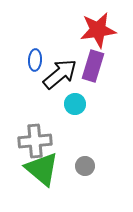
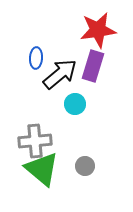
blue ellipse: moved 1 px right, 2 px up
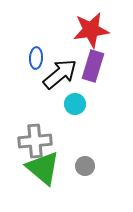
red star: moved 7 px left
green triangle: moved 1 px right, 1 px up
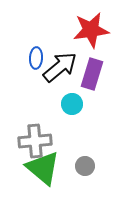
purple rectangle: moved 1 px left, 8 px down
black arrow: moved 7 px up
cyan circle: moved 3 px left
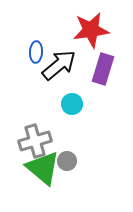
blue ellipse: moved 6 px up
black arrow: moved 1 px left, 2 px up
purple rectangle: moved 11 px right, 5 px up
gray cross: rotated 12 degrees counterclockwise
gray circle: moved 18 px left, 5 px up
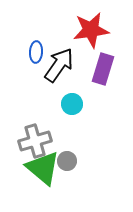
black arrow: rotated 15 degrees counterclockwise
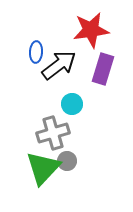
black arrow: rotated 18 degrees clockwise
gray cross: moved 18 px right, 8 px up
green triangle: rotated 33 degrees clockwise
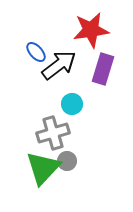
blue ellipse: rotated 45 degrees counterclockwise
